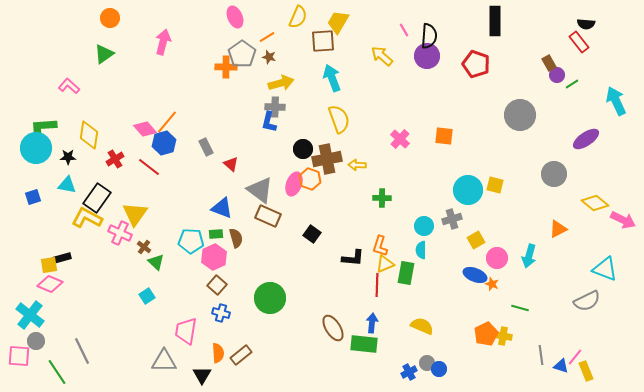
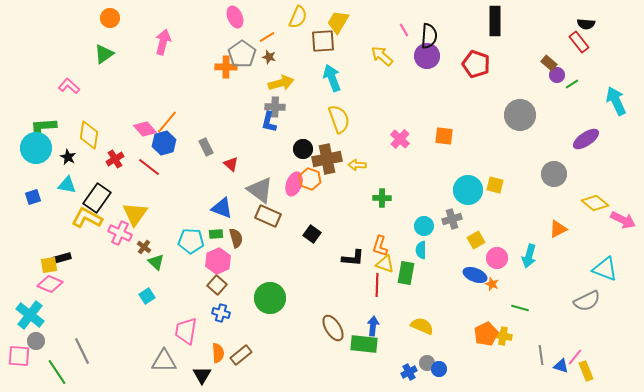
brown rectangle at (549, 63): rotated 21 degrees counterclockwise
black star at (68, 157): rotated 28 degrees clockwise
pink hexagon at (214, 257): moved 4 px right, 4 px down
yellow triangle at (385, 264): rotated 42 degrees clockwise
blue arrow at (372, 323): moved 1 px right, 3 px down
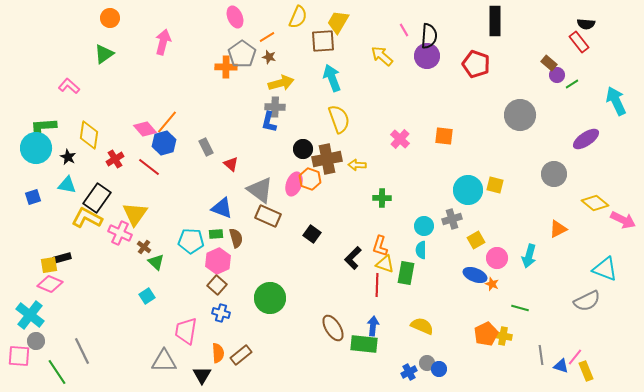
black L-shape at (353, 258): rotated 130 degrees clockwise
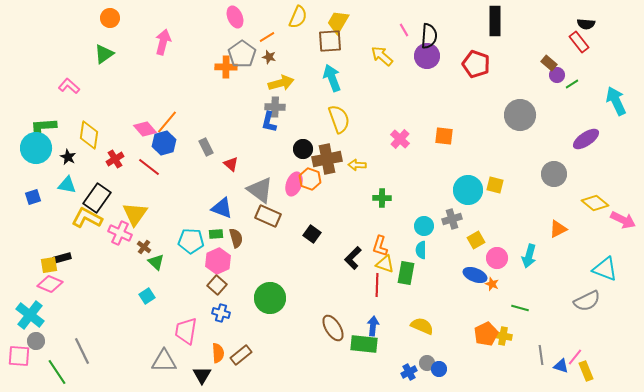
brown square at (323, 41): moved 7 px right
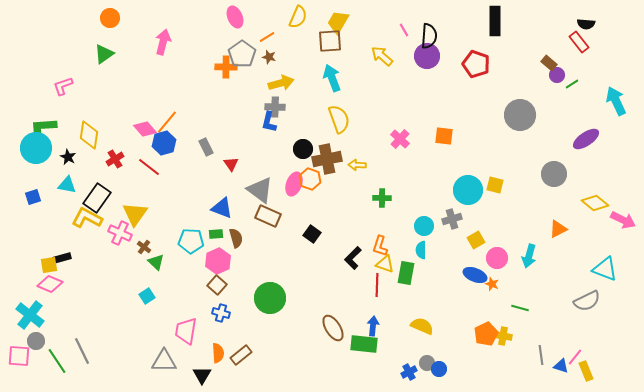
pink L-shape at (69, 86): moved 6 px left; rotated 60 degrees counterclockwise
red triangle at (231, 164): rotated 14 degrees clockwise
green line at (57, 372): moved 11 px up
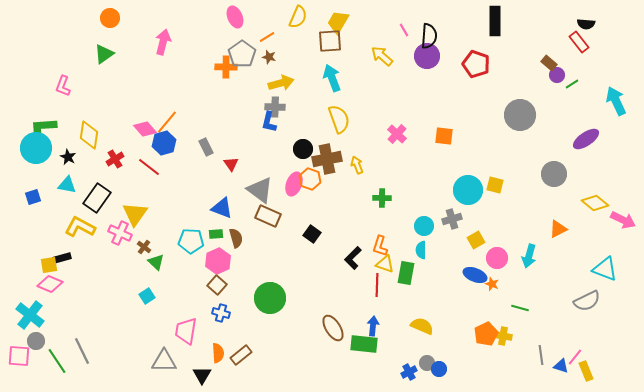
pink L-shape at (63, 86): rotated 50 degrees counterclockwise
pink cross at (400, 139): moved 3 px left, 5 px up
yellow arrow at (357, 165): rotated 66 degrees clockwise
yellow L-shape at (87, 218): moved 7 px left, 9 px down
